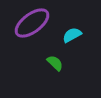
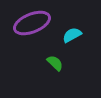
purple ellipse: rotated 15 degrees clockwise
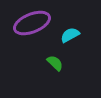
cyan semicircle: moved 2 px left
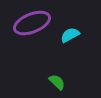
green semicircle: moved 2 px right, 19 px down
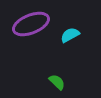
purple ellipse: moved 1 px left, 1 px down
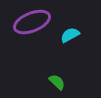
purple ellipse: moved 1 px right, 2 px up
